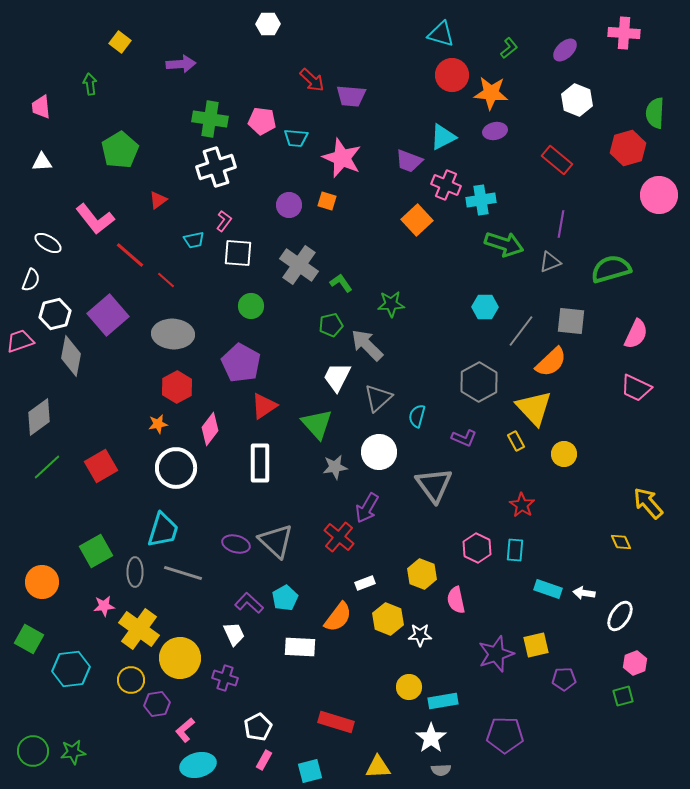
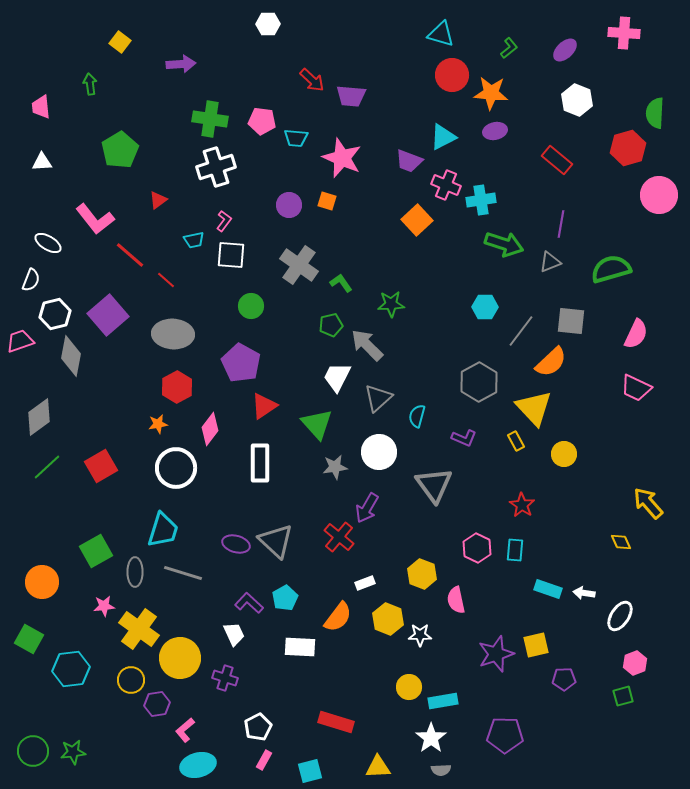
white square at (238, 253): moved 7 px left, 2 px down
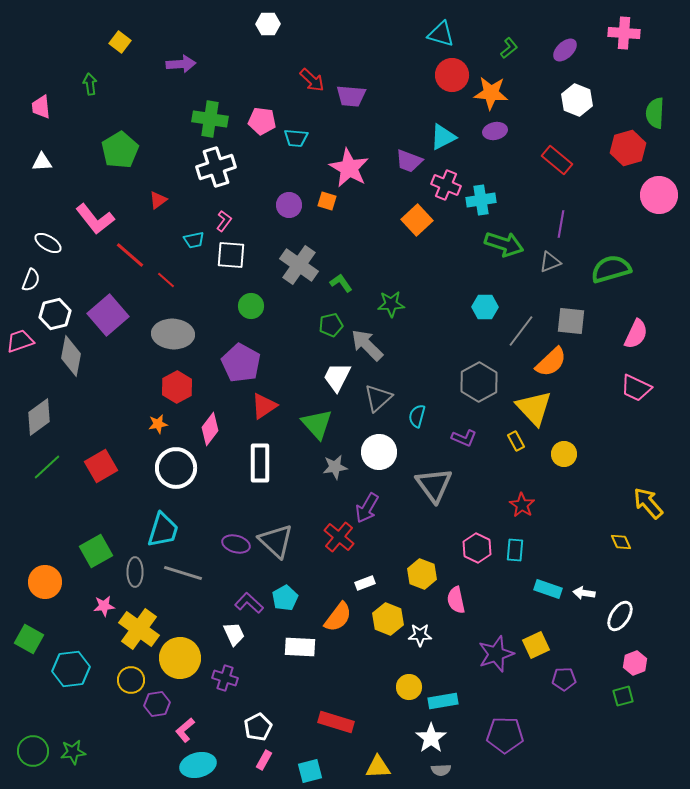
pink star at (342, 158): moved 7 px right, 10 px down; rotated 6 degrees clockwise
orange circle at (42, 582): moved 3 px right
yellow square at (536, 645): rotated 12 degrees counterclockwise
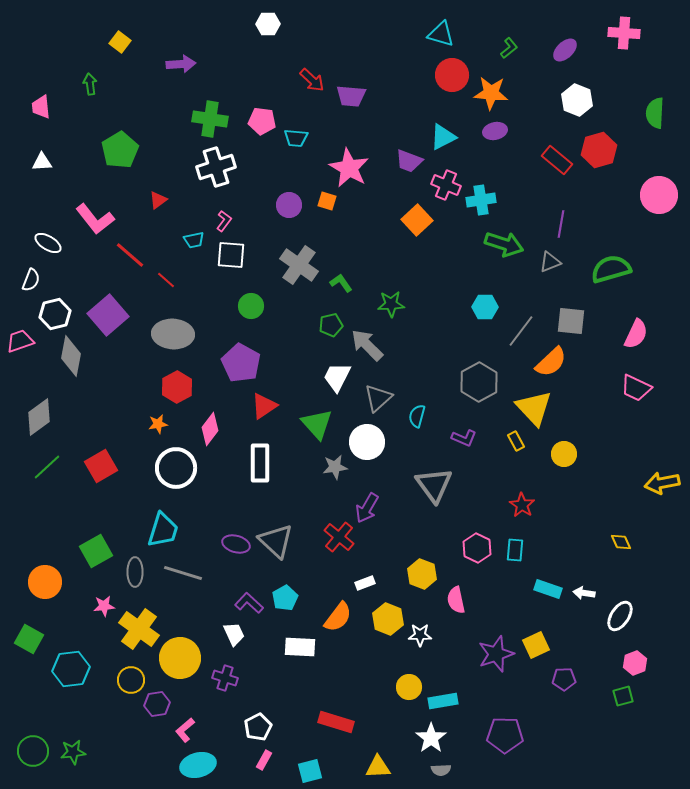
red hexagon at (628, 148): moved 29 px left, 2 px down
white circle at (379, 452): moved 12 px left, 10 px up
yellow arrow at (648, 503): moved 14 px right, 20 px up; rotated 60 degrees counterclockwise
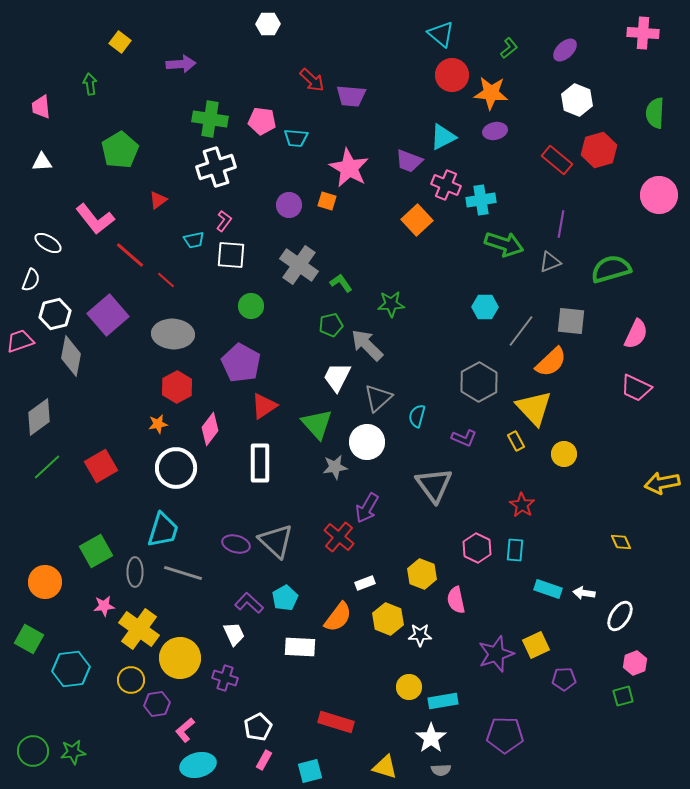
pink cross at (624, 33): moved 19 px right
cyan triangle at (441, 34): rotated 24 degrees clockwise
yellow triangle at (378, 767): moved 7 px right; rotated 20 degrees clockwise
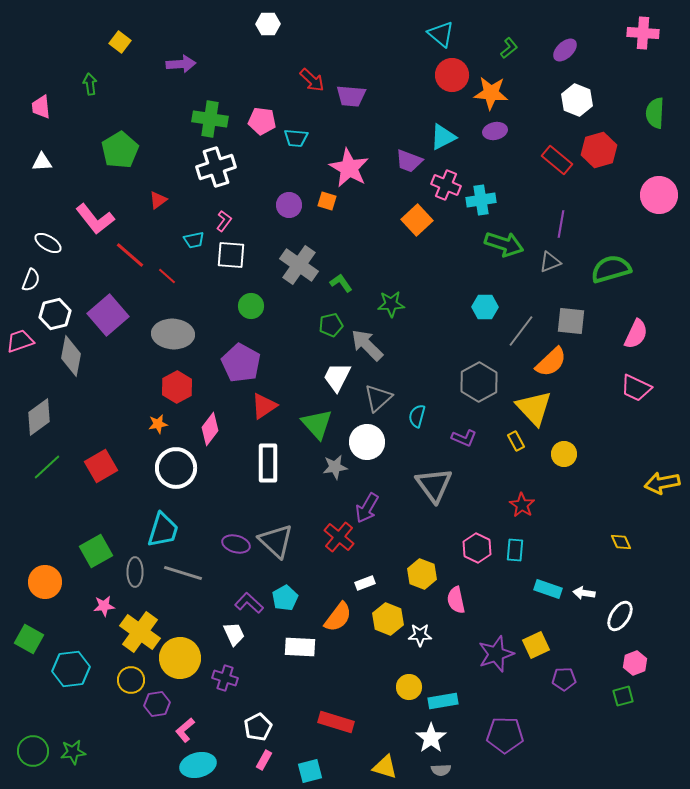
red line at (166, 280): moved 1 px right, 4 px up
white rectangle at (260, 463): moved 8 px right
yellow cross at (139, 629): moved 1 px right, 3 px down
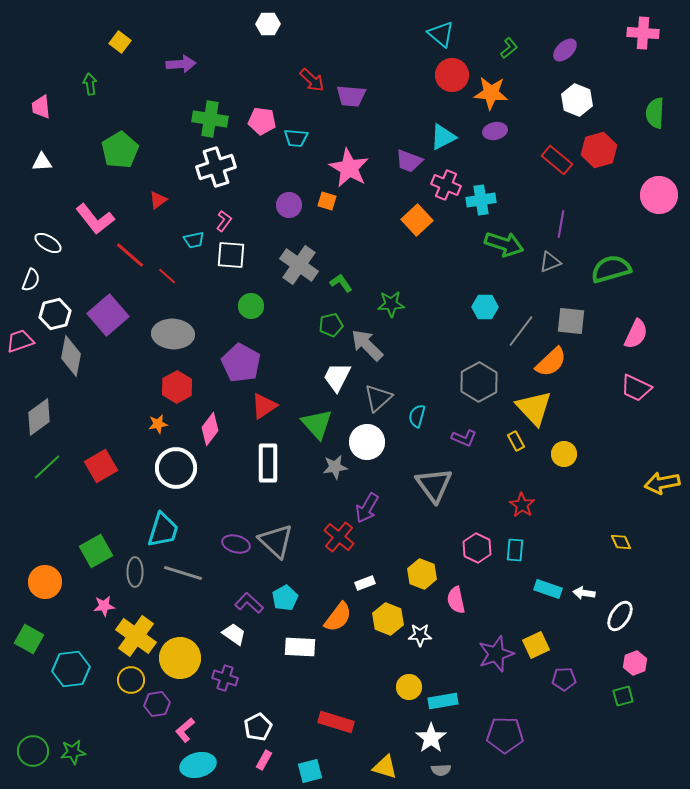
yellow cross at (140, 632): moved 4 px left, 4 px down
white trapezoid at (234, 634): rotated 30 degrees counterclockwise
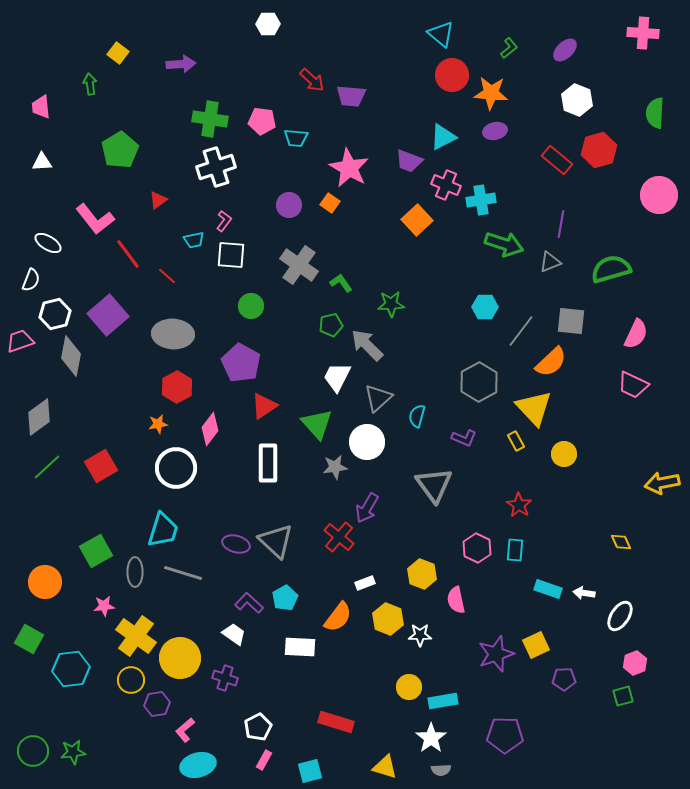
yellow square at (120, 42): moved 2 px left, 11 px down
orange square at (327, 201): moved 3 px right, 2 px down; rotated 18 degrees clockwise
red line at (130, 255): moved 2 px left, 1 px up; rotated 12 degrees clockwise
pink trapezoid at (636, 388): moved 3 px left, 3 px up
red star at (522, 505): moved 3 px left
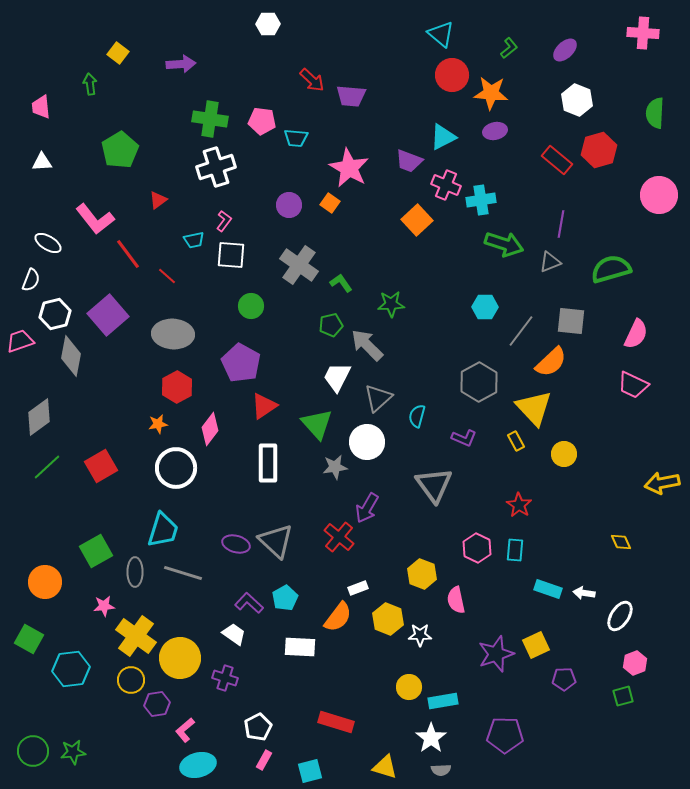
white rectangle at (365, 583): moved 7 px left, 5 px down
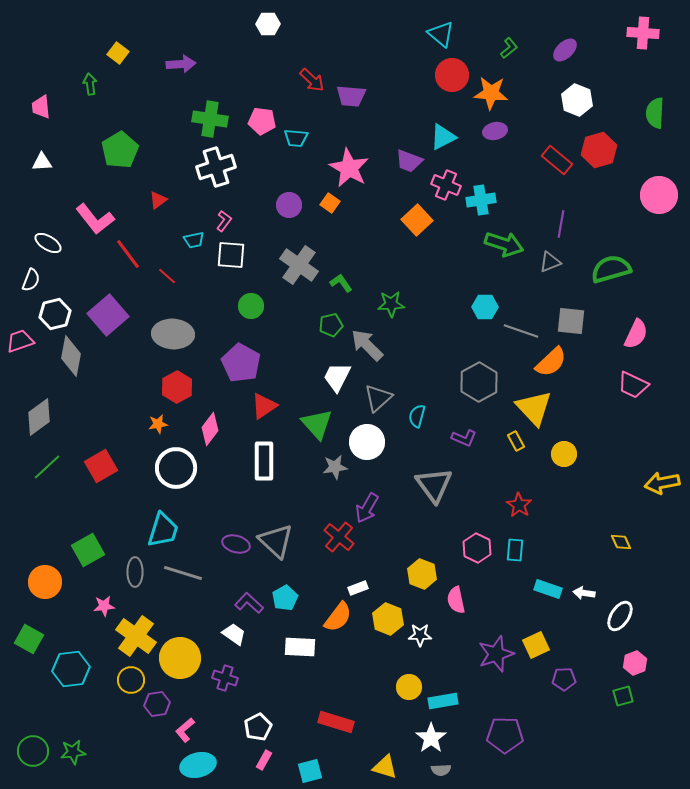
gray line at (521, 331): rotated 72 degrees clockwise
white rectangle at (268, 463): moved 4 px left, 2 px up
green square at (96, 551): moved 8 px left, 1 px up
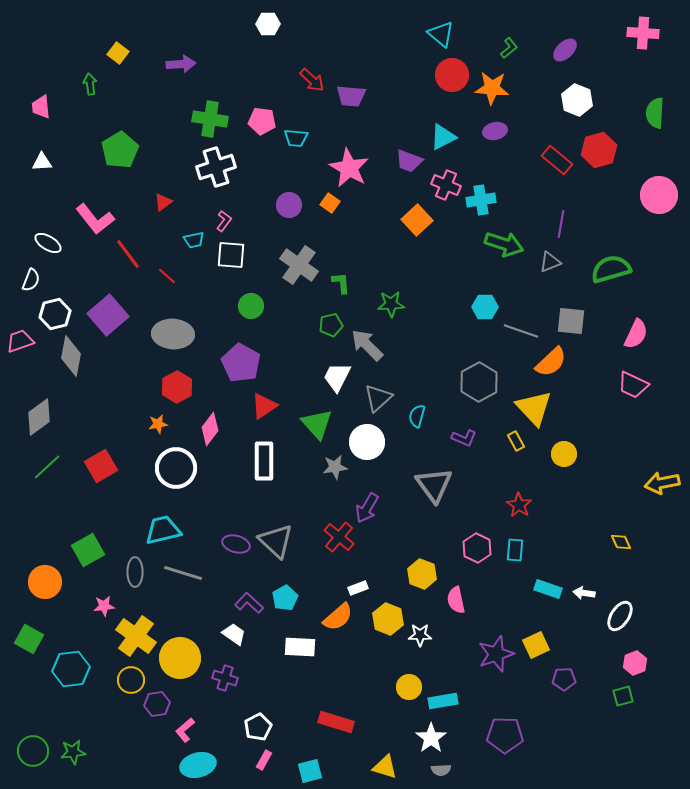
orange star at (491, 93): moved 1 px right, 5 px up
red triangle at (158, 200): moved 5 px right, 2 px down
green L-shape at (341, 283): rotated 30 degrees clockwise
cyan trapezoid at (163, 530): rotated 120 degrees counterclockwise
orange semicircle at (338, 617): rotated 12 degrees clockwise
